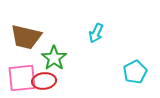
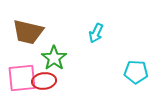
brown trapezoid: moved 2 px right, 5 px up
cyan pentagon: moved 1 px right; rotated 30 degrees clockwise
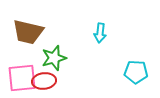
cyan arrow: moved 4 px right; rotated 18 degrees counterclockwise
green star: rotated 20 degrees clockwise
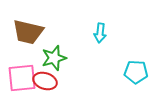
red ellipse: moved 1 px right; rotated 25 degrees clockwise
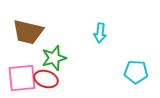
red ellipse: moved 1 px right, 2 px up
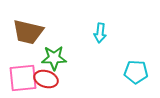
green star: rotated 15 degrees clockwise
pink square: moved 1 px right
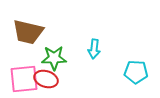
cyan arrow: moved 6 px left, 16 px down
pink square: moved 1 px right, 1 px down
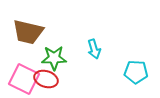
cyan arrow: rotated 24 degrees counterclockwise
pink square: rotated 32 degrees clockwise
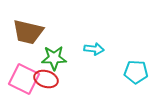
cyan arrow: rotated 66 degrees counterclockwise
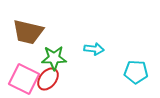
red ellipse: moved 2 px right; rotated 70 degrees counterclockwise
